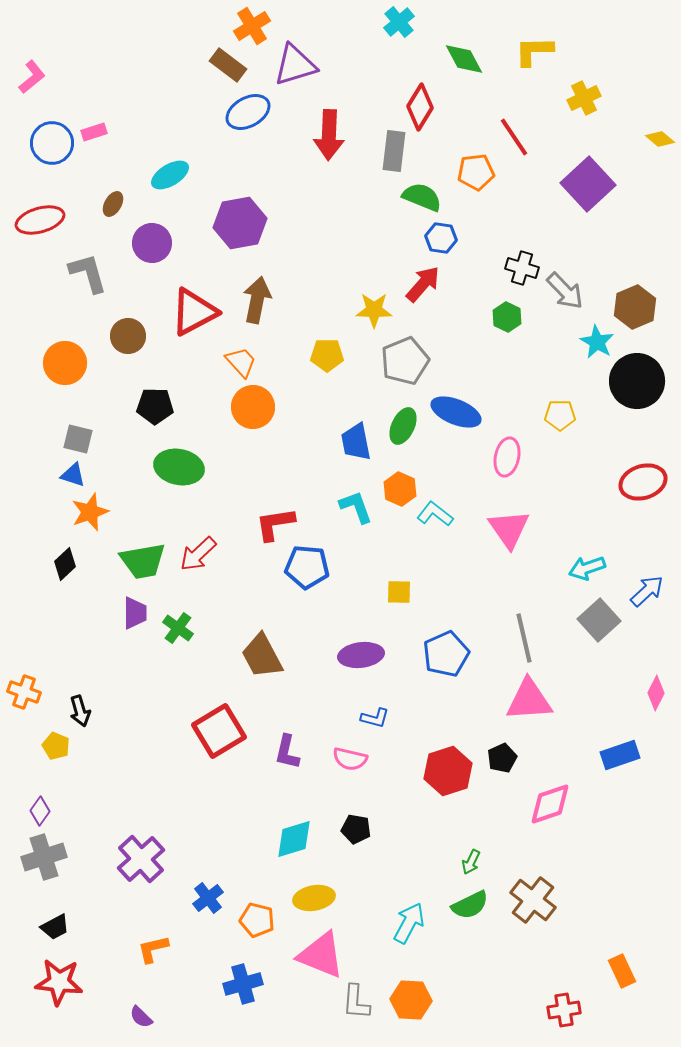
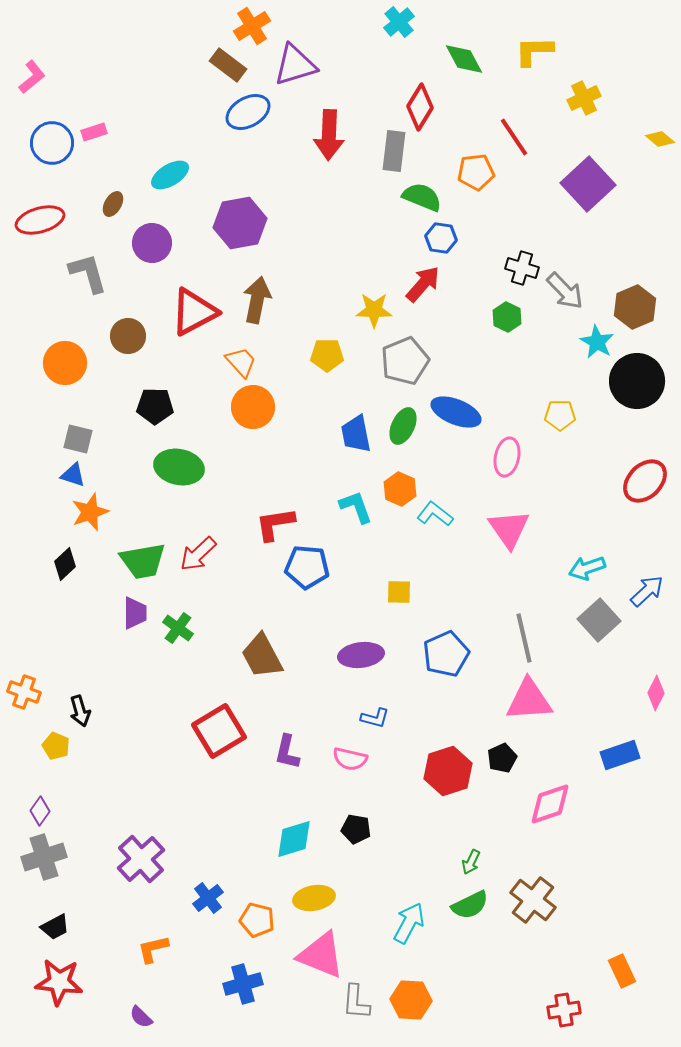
blue trapezoid at (356, 442): moved 8 px up
red ellipse at (643, 482): moved 2 px right, 1 px up; rotated 27 degrees counterclockwise
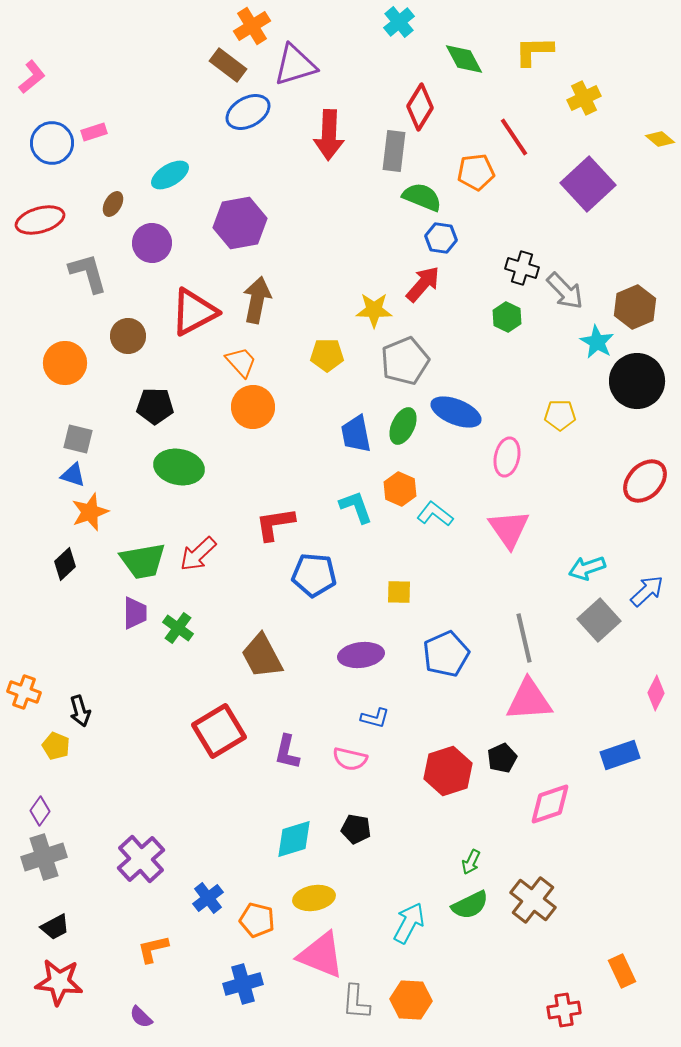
blue pentagon at (307, 567): moved 7 px right, 8 px down
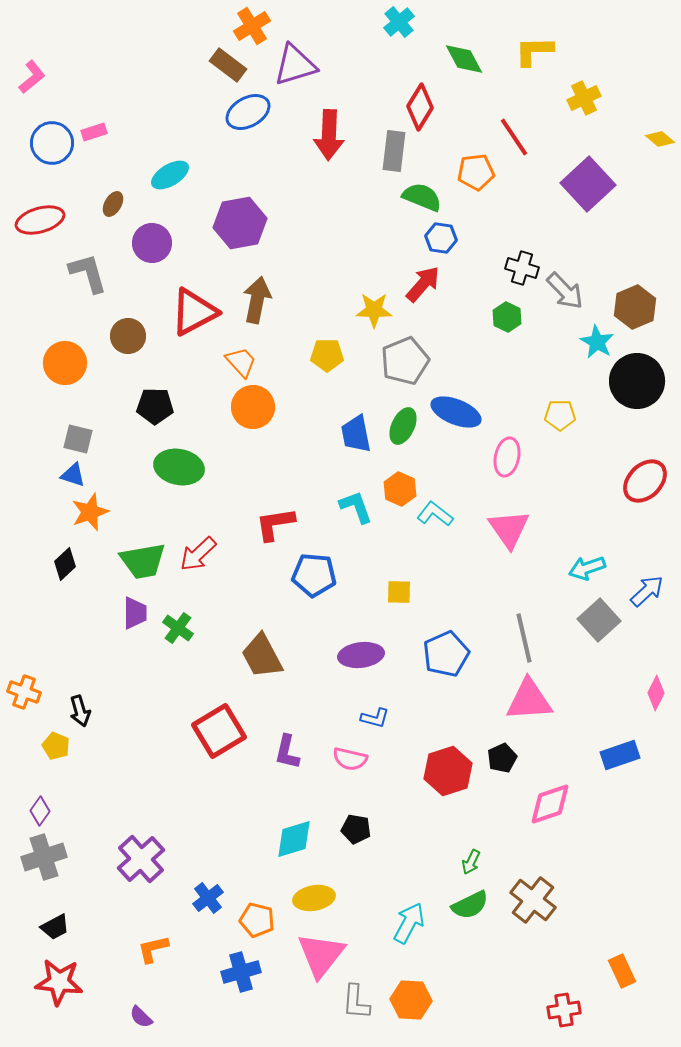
pink triangle at (321, 955): rotated 46 degrees clockwise
blue cross at (243, 984): moved 2 px left, 12 px up
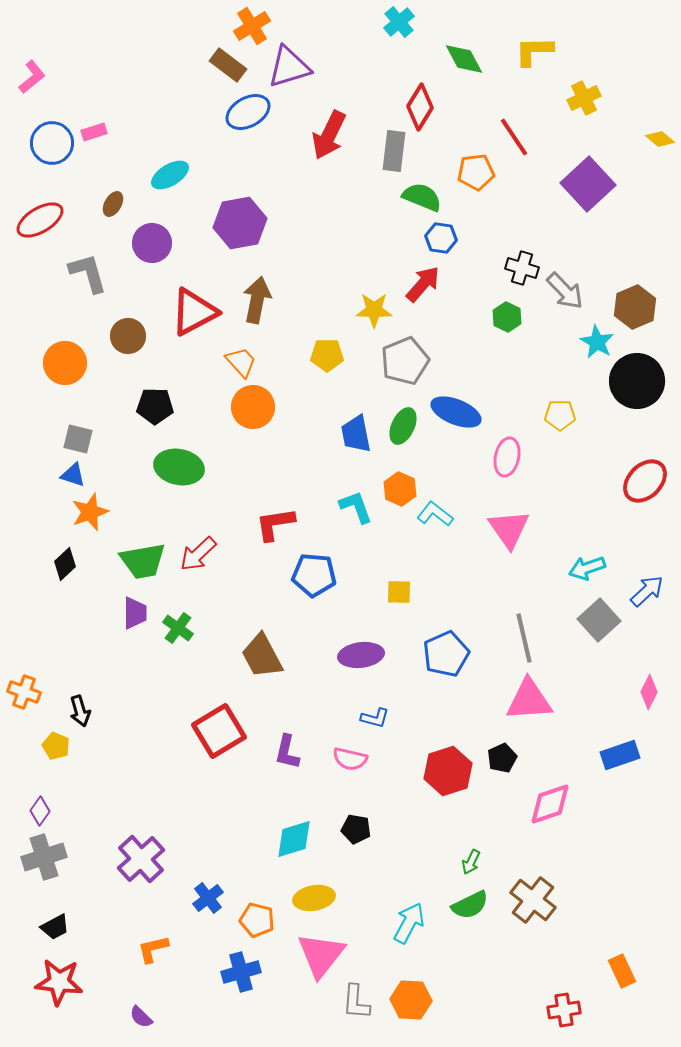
purple triangle at (295, 65): moved 6 px left, 2 px down
red arrow at (329, 135): rotated 24 degrees clockwise
red ellipse at (40, 220): rotated 15 degrees counterclockwise
pink diamond at (656, 693): moved 7 px left, 1 px up
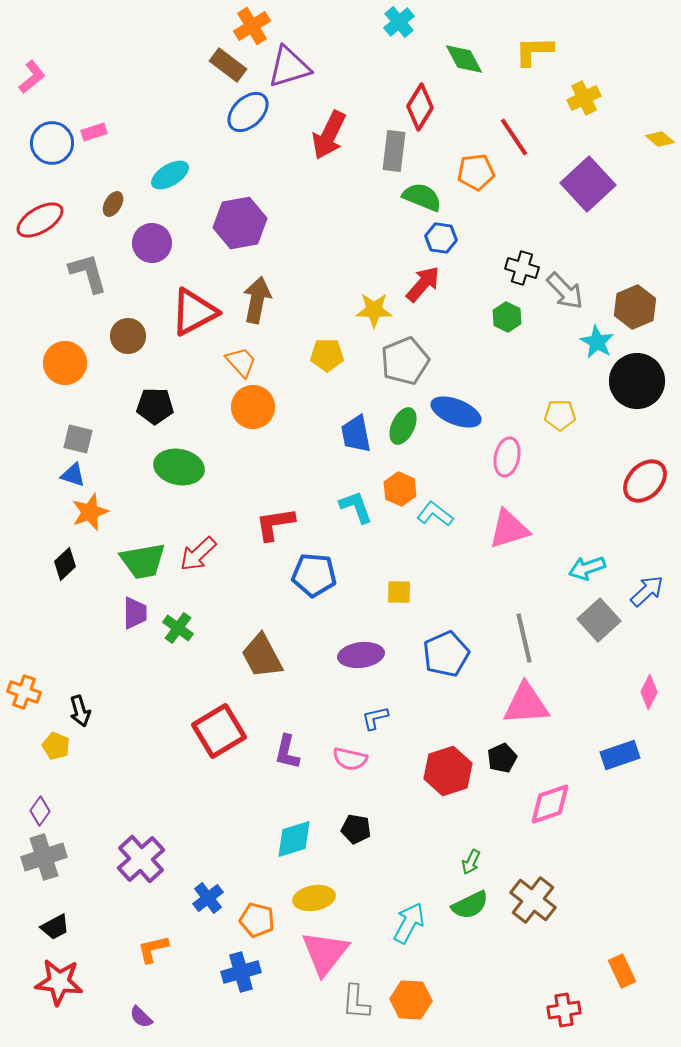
blue ellipse at (248, 112): rotated 15 degrees counterclockwise
pink triangle at (509, 529): rotated 48 degrees clockwise
pink triangle at (529, 700): moved 3 px left, 4 px down
blue L-shape at (375, 718): rotated 152 degrees clockwise
pink triangle at (321, 955): moved 4 px right, 2 px up
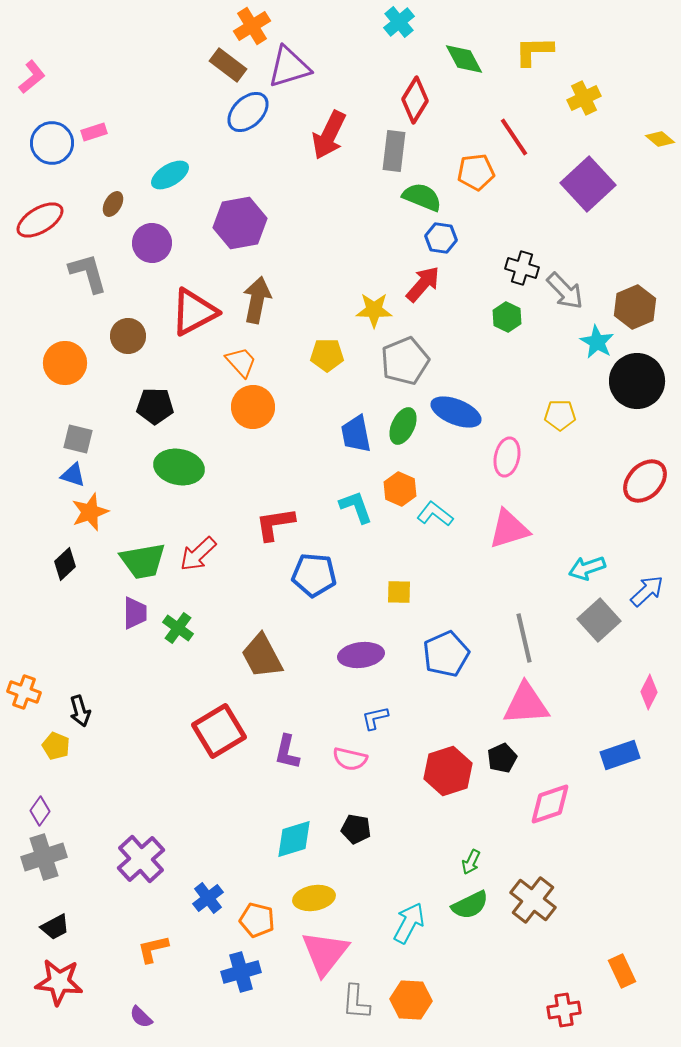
red diamond at (420, 107): moved 5 px left, 7 px up
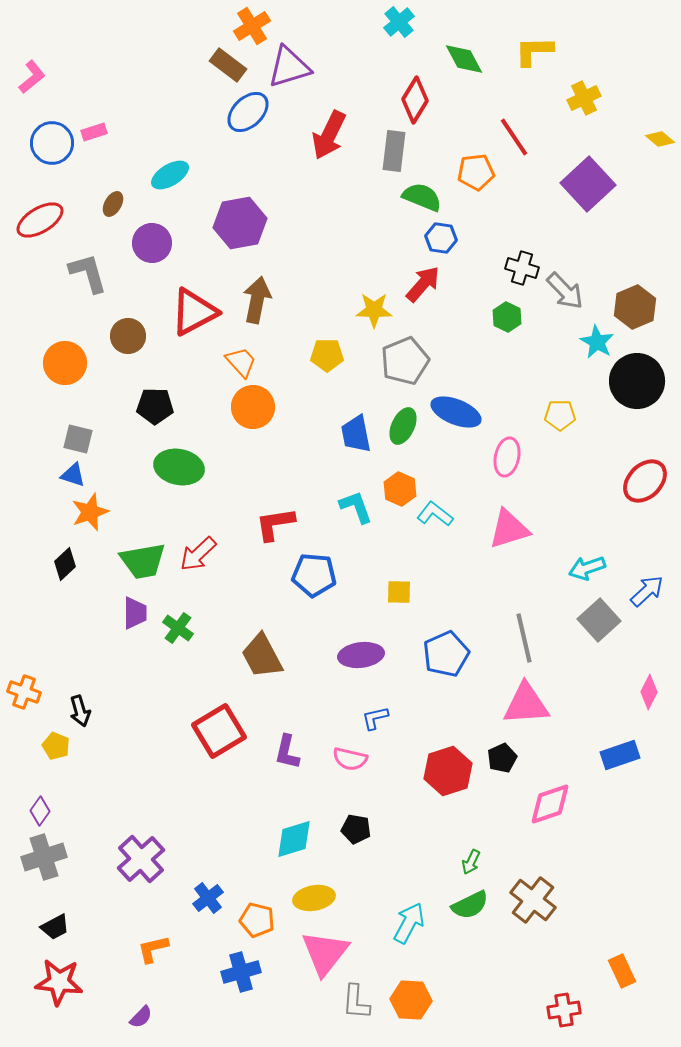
purple semicircle at (141, 1017): rotated 90 degrees counterclockwise
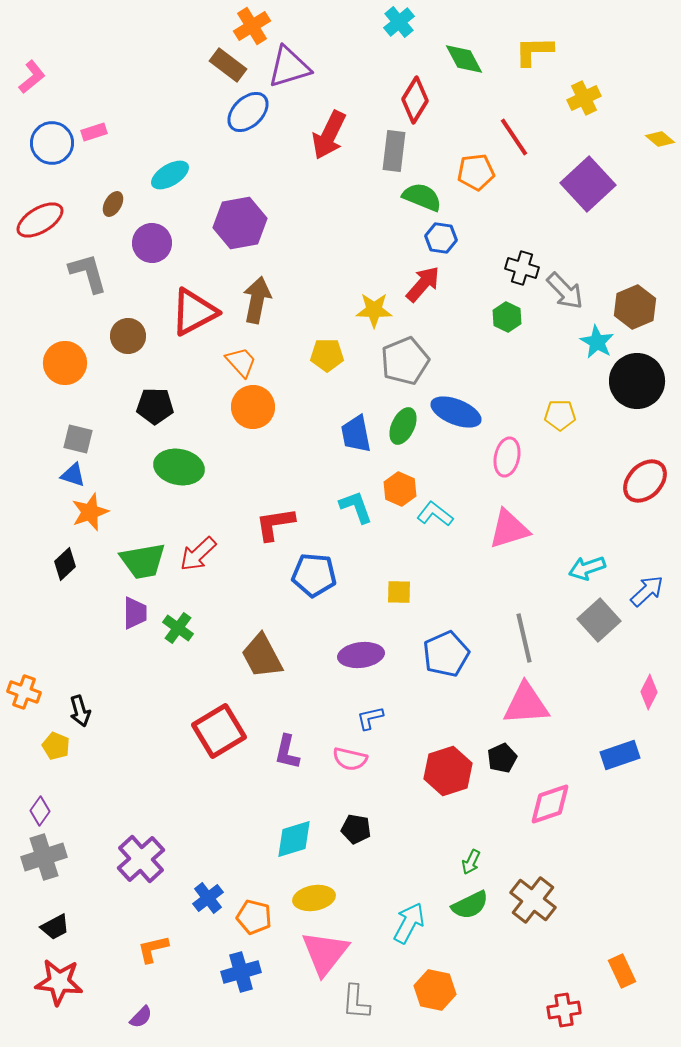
blue L-shape at (375, 718): moved 5 px left
orange pentagon at (257, 920): moved 3 px left, 3 px up
orange hexagon at (411, 1000): moved 24 px right, 10 px up; rotated 9 degrees clockwise
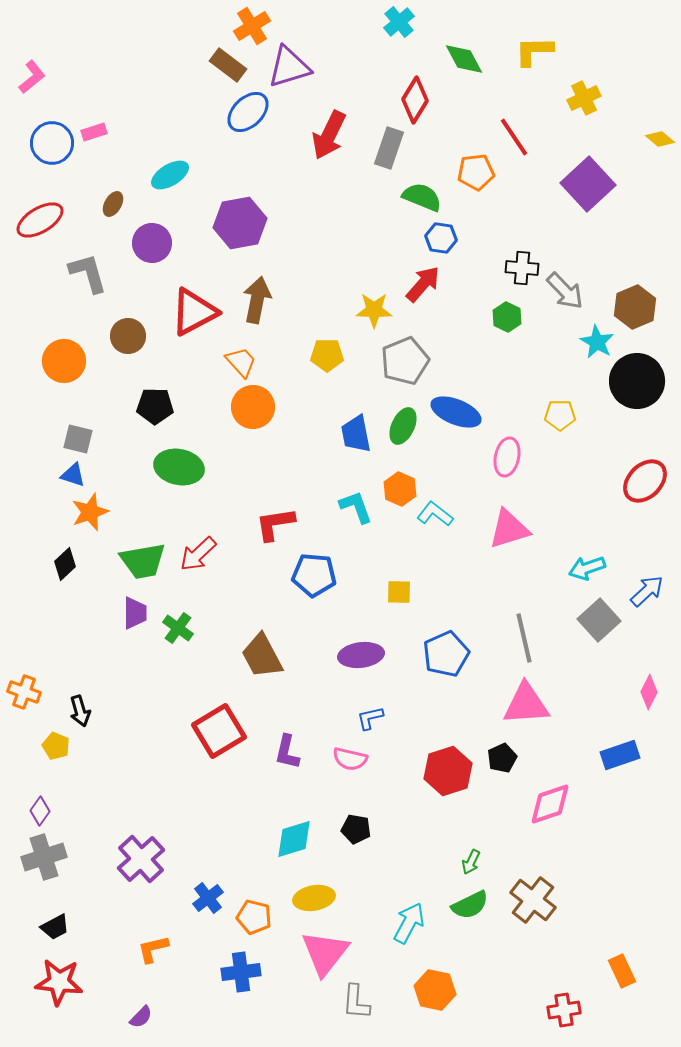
gray rectangle at (394, 151): moved 5 px left, 3 px up; rotated 12 degrees clockwise
black cross at (522, 268): rotated 12 degrees counterclockwise
orange circle at (65, 363): moved 1 px left, 2 px up
blue cross at (241, 972): rotated 9 degrees clockwise
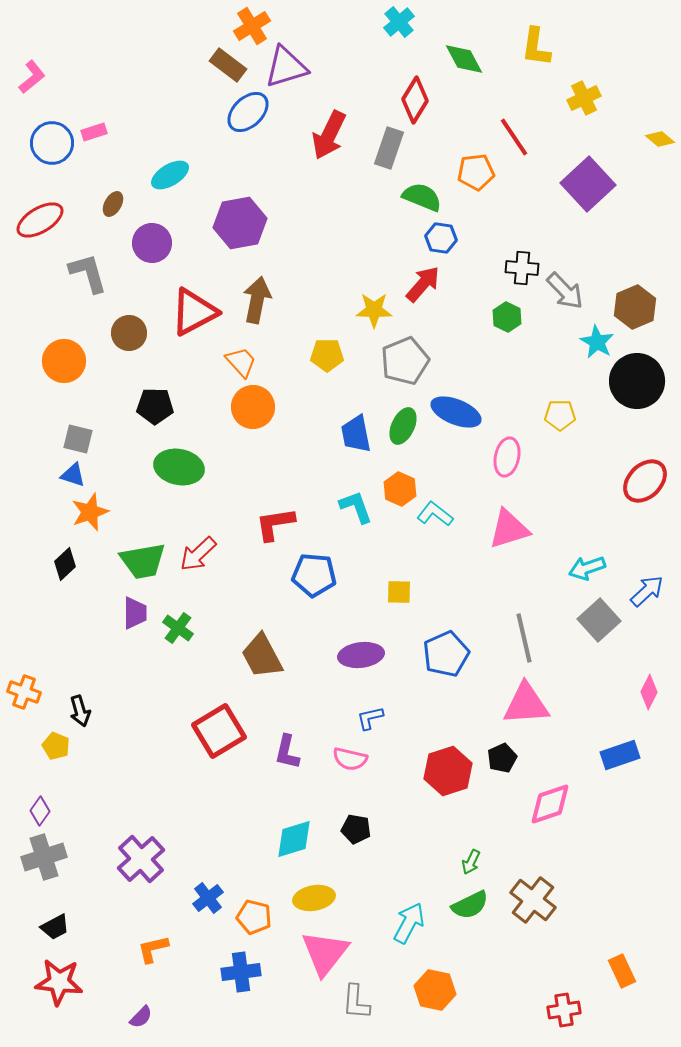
yellow L-shape at (534, 51): moved 2 px right, 4 px up; rotated 81 degrees counterclockwise
purple triangle at (289, 67): moved 3 px left
brown circle at (128, 336): moved 1 px right, 3 px up
